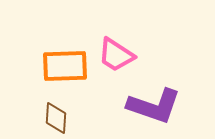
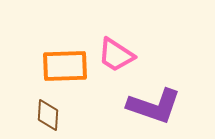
brown diamond: moved 8 px left, 3 px up
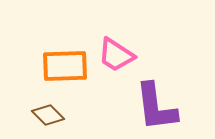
purple L-shape: moved 2 px right, 1 px down; rotated 64 degrees clockwise
brown diamond: rotated 48 degrees counterclockwise
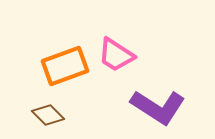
orange rectangle: rotated 18 degrees counterclockwise
purple L-shape: moved 2 px right; rotated 50 degrees counterclockwise
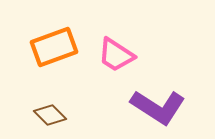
orange rectangle: moved 11 px left, 19 px up
brown diamond: moved 2 px right
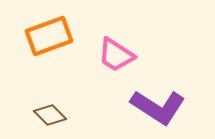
orange rectangle: moved 5 px left, 11 px up
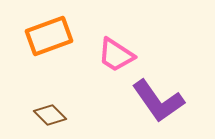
purple L-shape: moved 6 px up; rotated 22 degrees clockwise
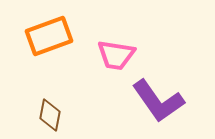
pink trapezoid: rotated 24 degrees counterclockwise
brown diamond: rotated 56 degrees clockwise
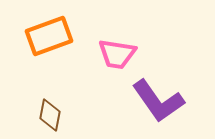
pink trapezoid: moved 1 px right, 1 px up
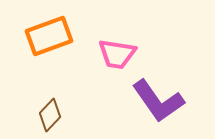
brown diamond: rotated 32 degrees clockwise
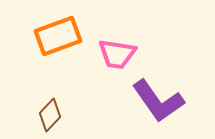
orange rectangle: moved 9 px right
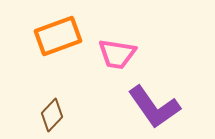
purple L-shape: moved 4 px left, 6 px down
brown diamond: moved 2 px right
